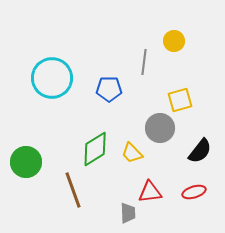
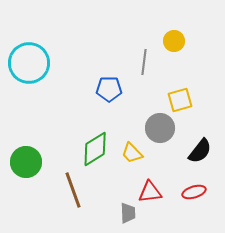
cyan circle: moved 23 px left, 15 px up
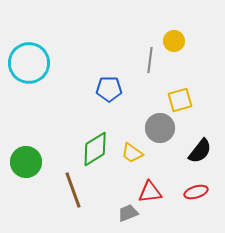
gray line: moved 6 px right, 2 px up
yellow trapezoid: rotated 10 degrees counterclockwise
red ellipse: moved 2 px right
gray trapezoid: rotated 110 degrees counterclockwise
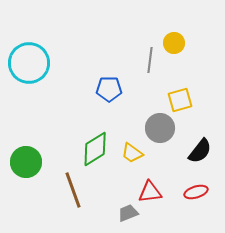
yellow circle: moved 2 px down
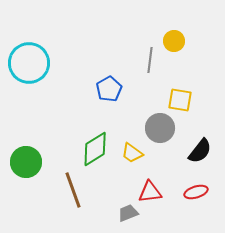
yellow circle: moved 2 px up
blue pentagon: rotated 30 degrees counterclockwise
yellow square: rotated 25 degrees clockwise
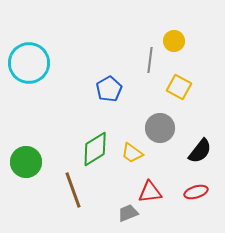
yellow square: moved 1 px left, 13 px up; rotated 20 degrees clockwise
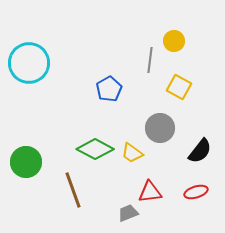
green diamond: rotated 60 degrees clockwise
